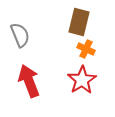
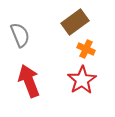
brown rectangle: moved 4 px left; rotated 40 degrees clockwise
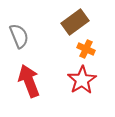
gray semicircle: moved 1 px left, 1 px down
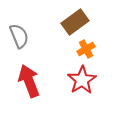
orange cross: rotated 36 degrees clockwise
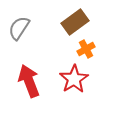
gray semicircle: moved 8 px up; rotated 125 degrees counterclockwise
red star: moved 8 px left, 1 px up
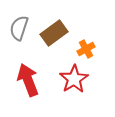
brown rectangle: moved 21 px left, 11 px down
gray semicircle: rotated 15 degrees counterclockwise
red arrow: moved 1 px left, 1 px up
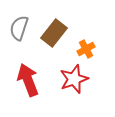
brown rectangle: rotated 16 degrees counterclockwise
red star: rotated 12 degrees clockwise
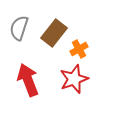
orange cross: moved 7 px left
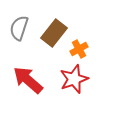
red arrow: rotated 28 degrees counterclockwise
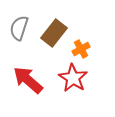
orange cross: moved 2 px right
red star: moved 1 px left, 1 px up; rotated 20 degrees counterclockwise
